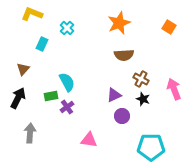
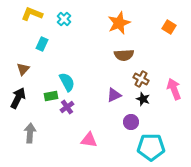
cyan cross: moved 3 px left, 9 px up
purple circle: moved 9 px right, 6 px down
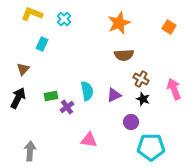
cyan semicircle: moved 20 px right, 9 px down; rotated 18 degrees clockwise
gray arrow: moved 18 px down
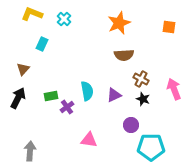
orange square: rotated 24 degrees counterclockwise
purple circle: moved 3 px down
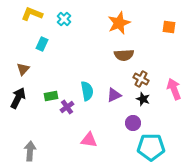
purple circle: moved 2 px right, 2 px up
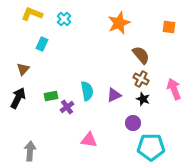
brown semicircle: moved 17 px right; rotated 126 degrees counterclockwise
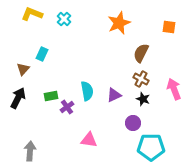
cyan rectangle: moved 10 px down
brown semicircle: moved 2 px up; rotated 114 degrees counterclockwise
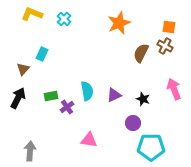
brown cross: moved 24 px right, 33 px up
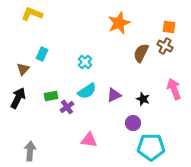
cyan cross: moved 21 px right, 43 px down
cyan semicircle: rotated 66 degrees clockwise
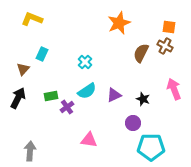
yellow L-shape: moved 5 px down
